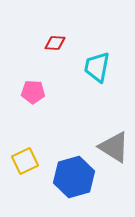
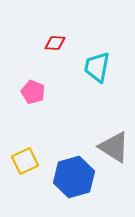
pink pentagon: rotated 20 degrees clockwise
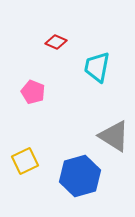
red diamond: moved 1 px right, 1 px up; rotated 20 degrees clockwise
gray triangle: moved 11 px up
blue hexagon: moved 6 px right, 1 px up
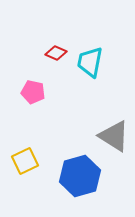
red diamond: moved 11 px down
cyan trapezoid: moved 7 px left, 5 px up
pink pentagon: rotated 10 degrees counterclockwise
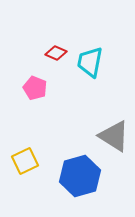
pink pentagon: moved 2 px right, 4 px up; rotated 10 degrees clockwise
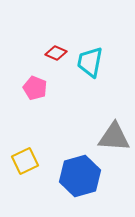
gray triangle: moved 1 px down; rotated 28 degrees counterclockwise
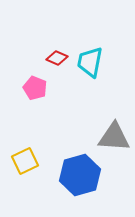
red diamond: moved 1 px right, 5 px down
blue hexagon: moved 1 px up
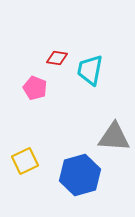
red diamond: rotated 15 degrees counterclockwise
cyan trapezoid: moved 8 px down
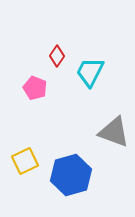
red diamond: moved 2 px up; rotated 65 degrees counterclockwise
cyan trapezoid: moved 2 px down; rotated 16 degrees clockwise
gray triangle: moved 5 px up; rotated 16 degrees clockwise
blue hexagon: moved 9 px left
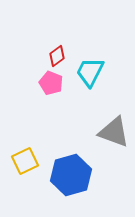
red diamond: rotated 20 degrees clockwise
pink pentagon: moved 16 px right, 5 px up
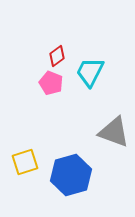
yellow square: moved 1 px down; rotated 8 degrees clockwise
